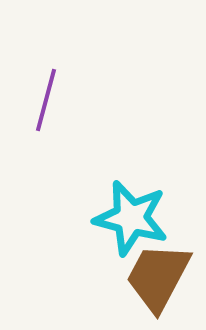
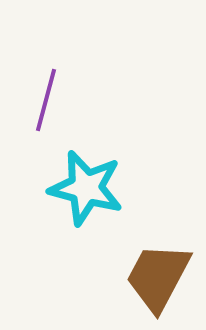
cyan star: moved 45 px left, 30 px up
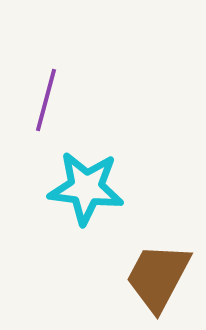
cyan star: rotated 8 degrees counterclockwise
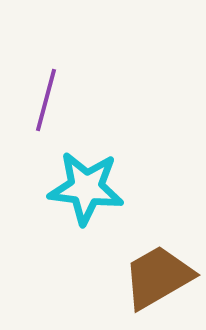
brown trapezoid: rotated 32 degrees clockwise
